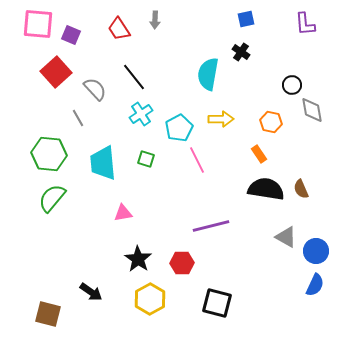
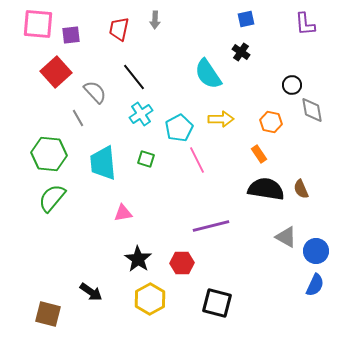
red trapezoid: rotated 45 degrees clockwise
purple square: rotated 30 degrees counterclockwise
cyan semicircle: rotated 44 degrees counterclockwise
gray semicircle: moved 3 px down
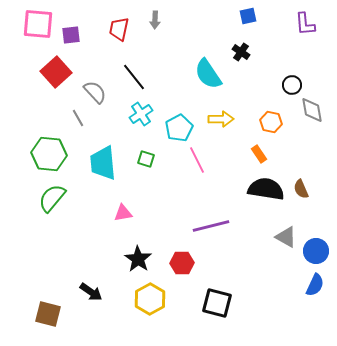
blue square: moved 2 px right, 3 px up
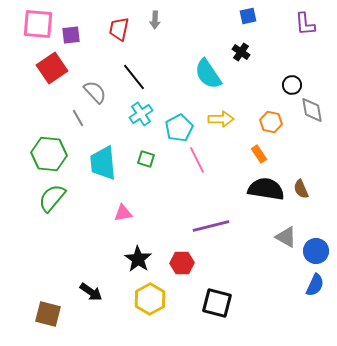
red square: moved 4 px left, 4 px up; rotated 8 degrees clockwise
